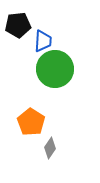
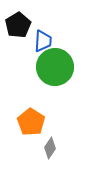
black pentagon: rotated 25 degrees counterclockwise
green circle: moved 2 px up
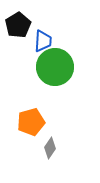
orange pentagon: rotated 24 degrees clockwise
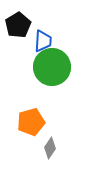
green circle: moved 3 px left
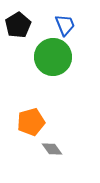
blue trapezoid: moved 22 px right, 16 px up; rotated 25 degrees counterclockwise
green circle: moved 1 px right, 10 px up
gray diamond: moved 2 px right, 1 px down; rotated 70 degrees counterclockwise
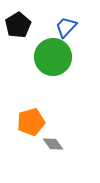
blue trapezoid: moved 1 px right, 2 px down; rotated 115 degrees counterclockwise
gray diamond: moved 1 px right, 5 px up
